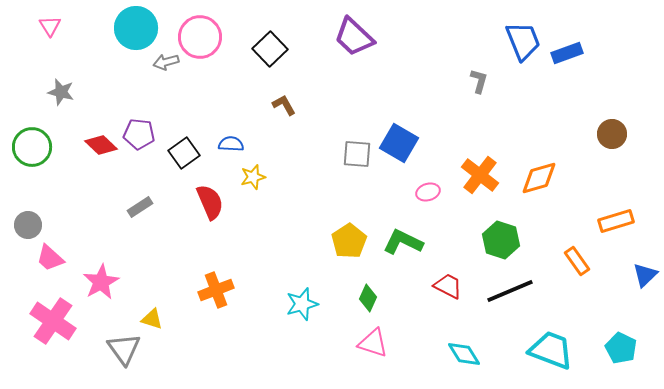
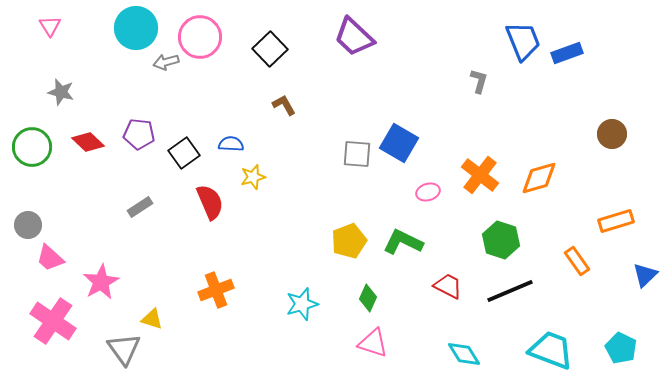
red diamond at (101, 145): moved 13 px left, 3 px up
yellow pentagon at (349, 241): rotated 12 degrees clockwise
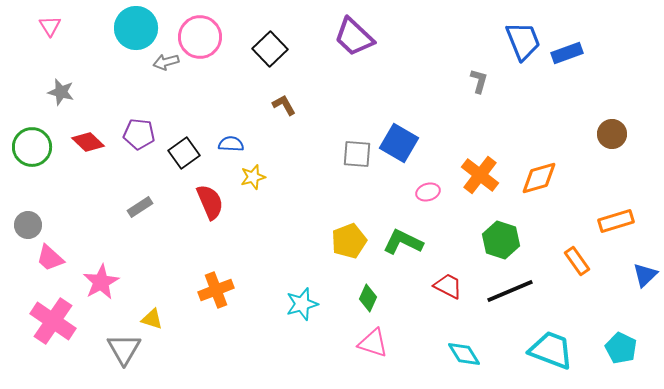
gray triangle at (124, 349): rotated 6 degrees clockwise
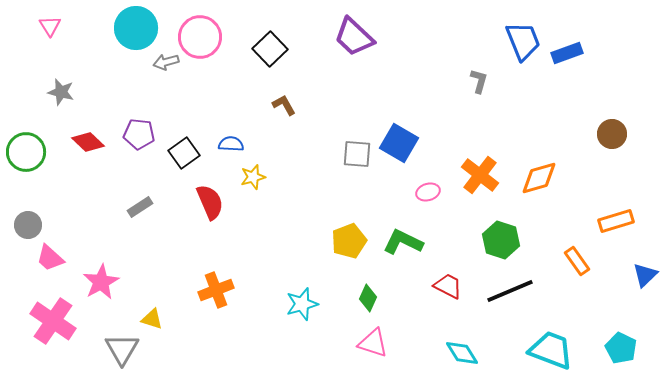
green circle at (32, 147): moved 6 px left, 5 px down
gray triangle at (124, 349): moved 2 px left
cyan diamond at (464, 354): moved 2 px left, 1 px up
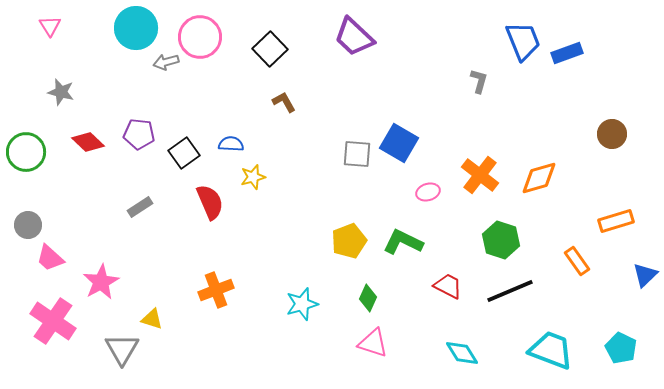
brown L-shape at (284, 105): moved 3 px up
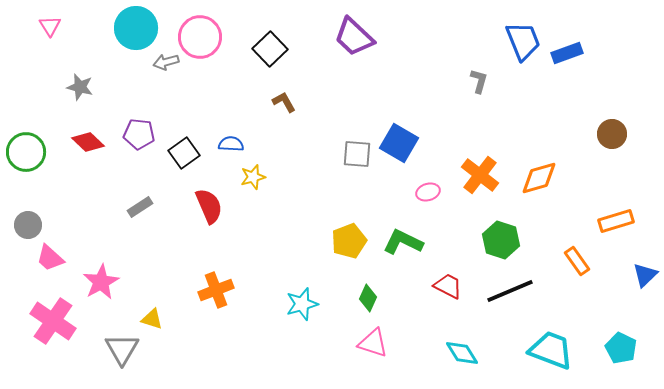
gray star at (61, 92): moved 19 px right, 5 px up
red semicircle at (210, 202): moved 1 px left, 4 px down
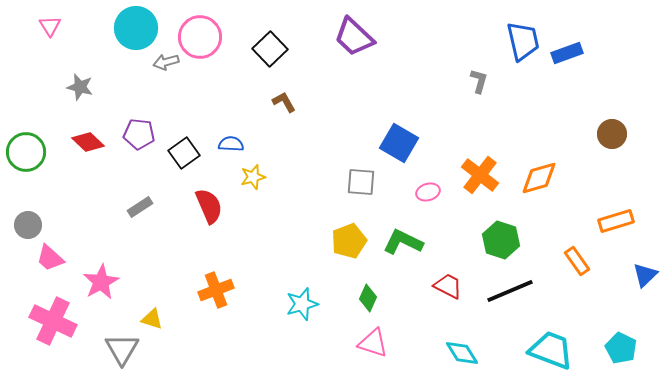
blue trapezoid at (523, 41): rotated 9 degrees clockwise
gray square at (357, 154): moved 4 px right, 28 px down
pink cross at (53, 321): rotated 9 degrees counterclockwise
